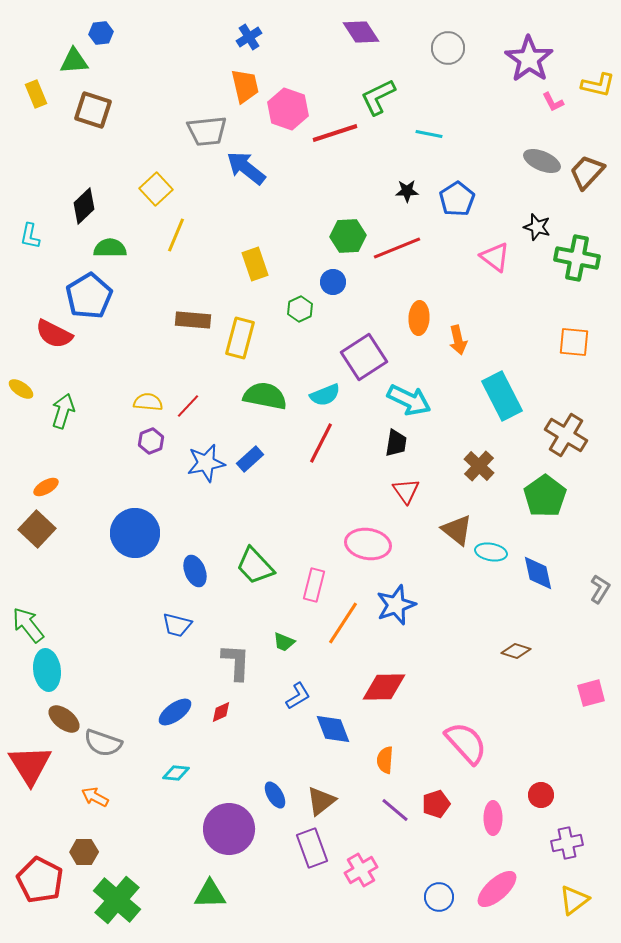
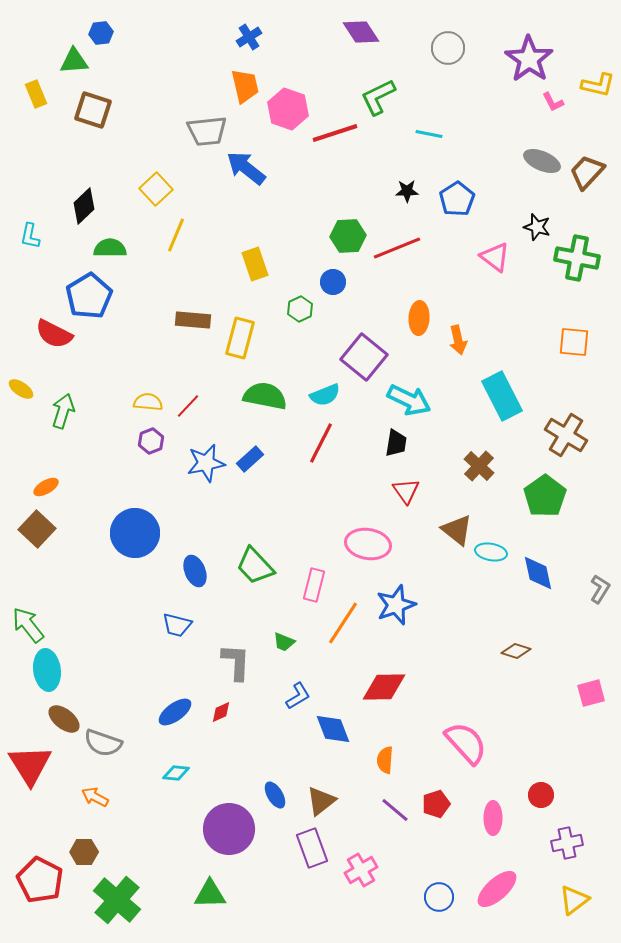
purple square at (364, 357): rotated 18 degrees counterclockwise
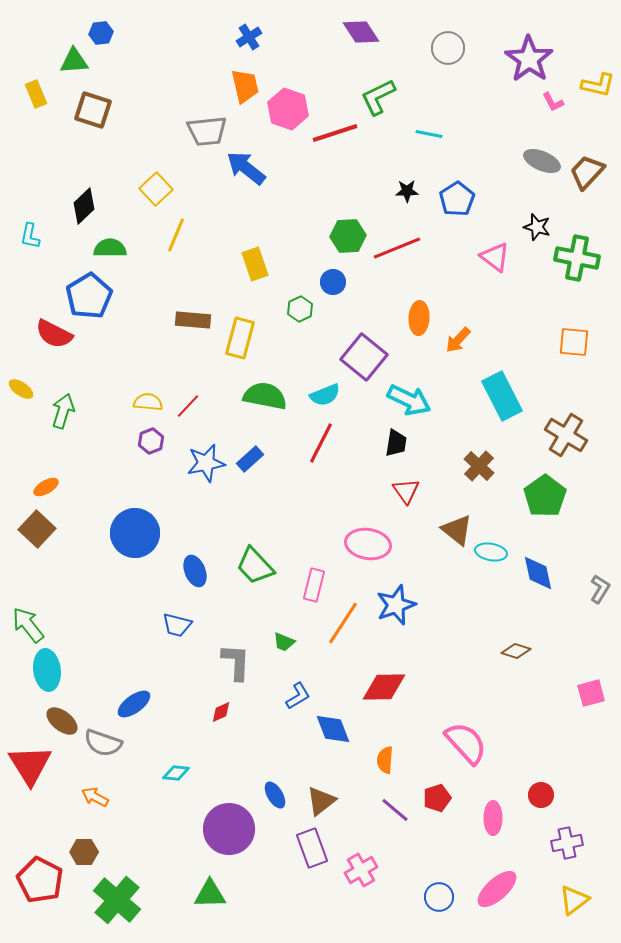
orange arrow at (458, 340): rotated 56 degrees clockwise
blue ellipse at (175, 712): moved 41 px left, 8 px up
brown ellipse at (64, 719): moved 2 px left, 2 px down
red pentagon at (436, 804): moved 1 px right, 6 px up
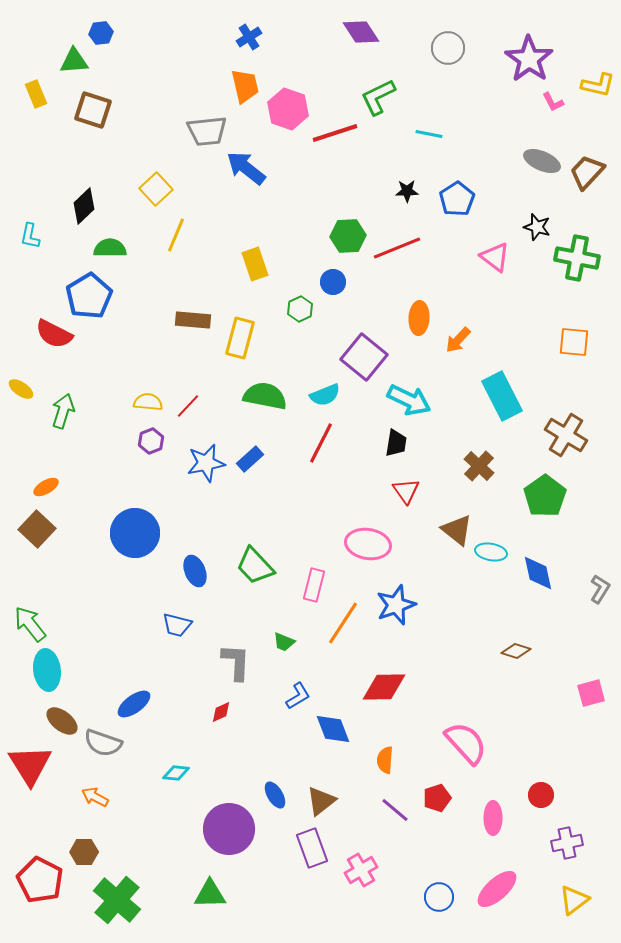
green arrow at (28, 625): moved 2 px right, 1 px up
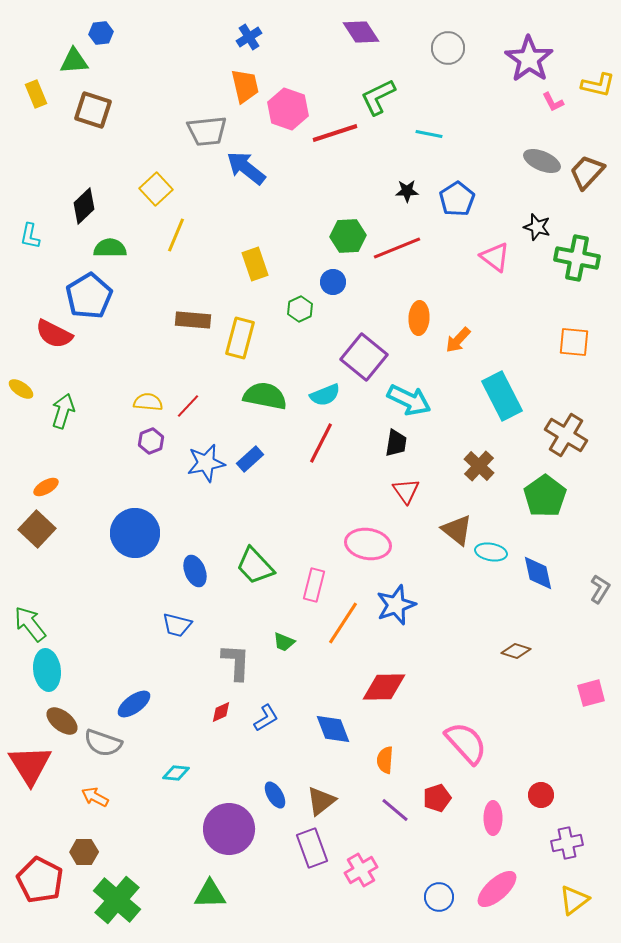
blue L-shape at (298, 696): moved 32 px left, 22 px down
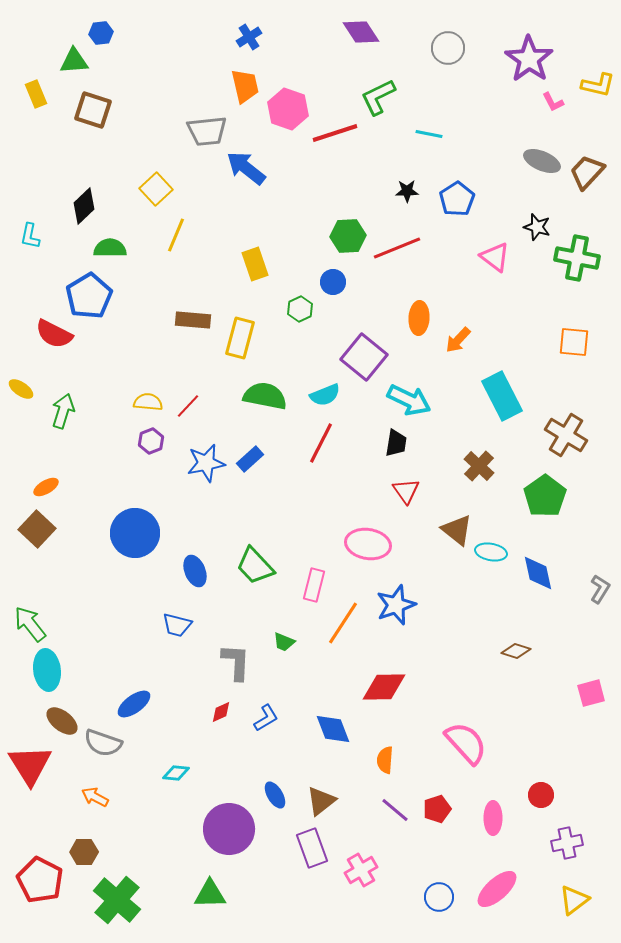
red pentagon at (437, 798): moved 11 px down
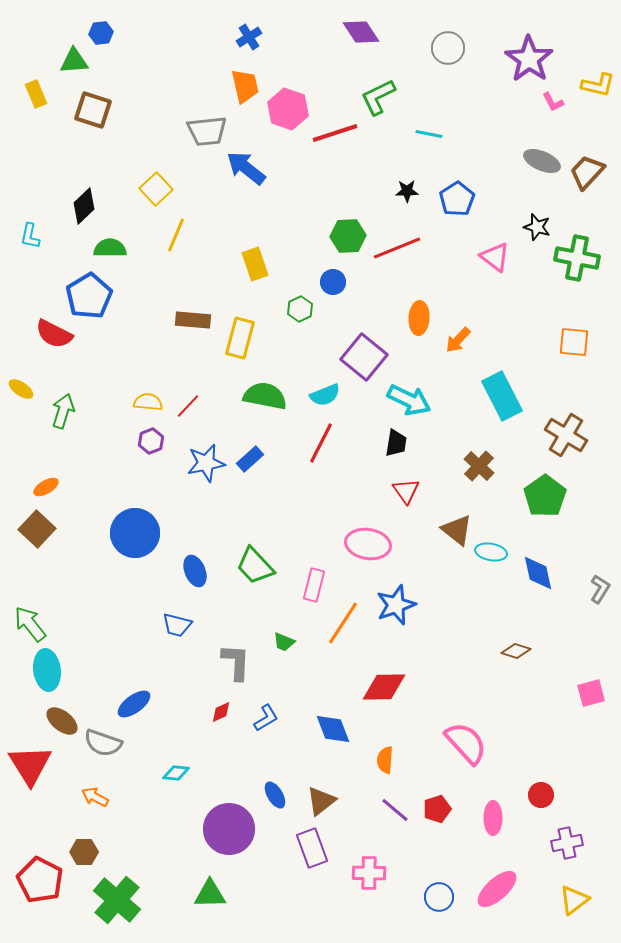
pink cross at (361, 870): moved 8 px right, 3 px down; rotated 32 degrees clockwise
